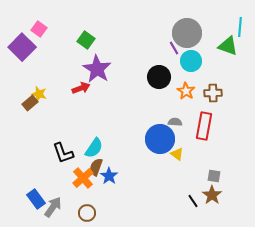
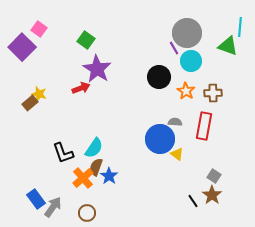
gray square: rotated 24 degrees clockwise
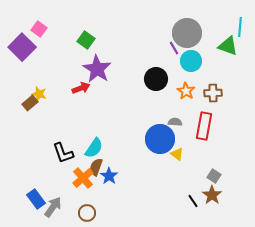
black circle: moved 3 px left, 2 px down
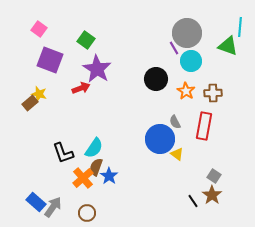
purple square: moved 28 px right, 13 px down; rotated 24 degrees counterclockwise
gray semicircle: rotated 120 degrees counterclockwise
blue rectangle: moved 3 px down; rotated 12 degrees counterclockwise
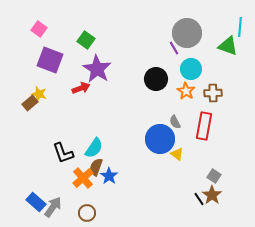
cyan circle: moved 8 px down
black line: moved 6 px right, 2 px up
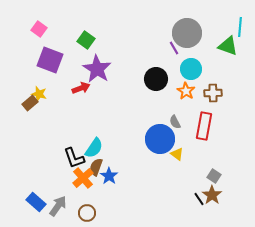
black L-shape: moved 11 px right, 5 px down
gray arrow: moved 5 px right, 1 px up
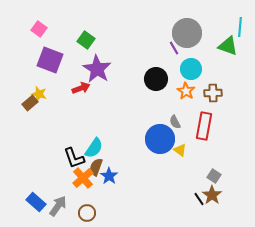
yellow triangle: moved 3 px right, 4 px up
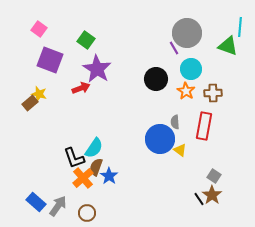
gray semicircle: rotated 24 degrees clockwise
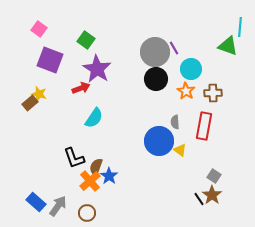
gray circle: moved 32 px left, 19 px down
blue circle: moved 1 px left, 2 px down
cyan semicircle: moved 30 px up
orange cross: moved 7 px right, 3 px down
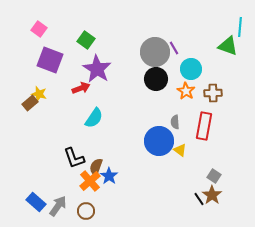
brown circle: moved 1 px left, 2 px up
